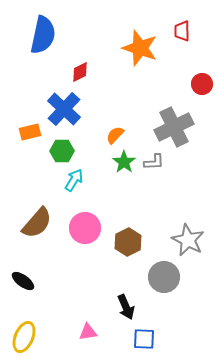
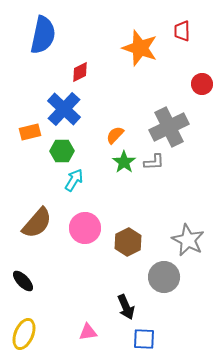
gray cross: moved 5 px left
black ellipse: rotated 10 degrees clockwise
yellow ellipse: moved 3 px up
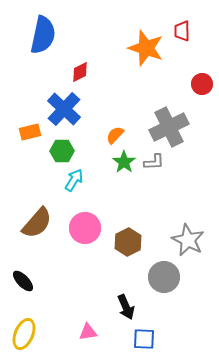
orange star: moved 6 px right
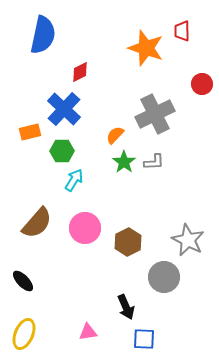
gray cross: moved 14 px left, 13 px up
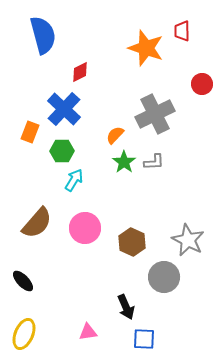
blue semicircle: rotated 27 degrees counterclockwise
orange rectangle: rotated 55 degrees counterclockwise
brown hexagon: moved 4 px right; rotated 8 degrees counterclockwise
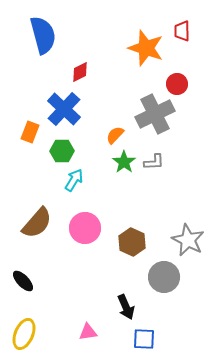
red circle: moved 25 px left
